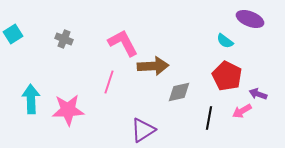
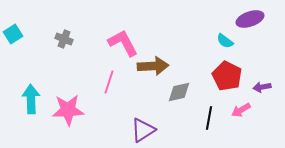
purple ellipse: rotated 40 degrees counterclockwise
purple arrow: moved 4 px right, 7 px up; rotated 30 degrees counterclockwise
pink arrow: moved 1 px left, 1 px up
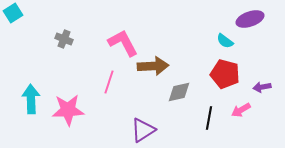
cyan square: moved 21 px up
red pentagon: moved 2 px left, 2 px up; rotated 12 degrees counterclockwise
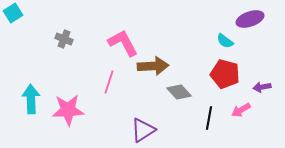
gray diamond: rotated 60 degrees clockwise
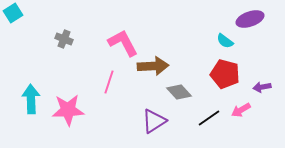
black line: rotated 45 degrees clockwise
purple triangle: moved 11 px right, 9 px up
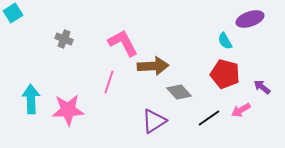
cyan semicircle: rotated 24 degrees clockwise
purple arrow: rotated 48 degrees clockwise
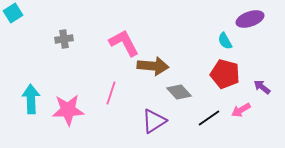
gray cross: rotated 30 degrees counterclockwise
pink L-shape: moved 1 px right
brown arrow: rotated 8 degrees clockwise
pink line: moved 2 px right, 11 px down
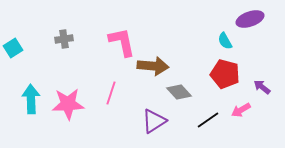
cyan square: moved 35 px down
pink L-shape: moved 2 px left, 1 px up; rotated 16 degrees clockwise
pink star: moved 6 px up
black line: moved 1 px left, 2 px down
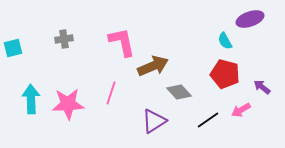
cyan square: rotated 18 degrees clockwise
brown arrow: rotated 28 degrees counterclockwise
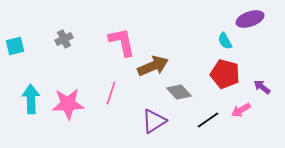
gray cross: rotated 18 degrees counterclockwise
cyan square: moved 2 px right, 2 px up
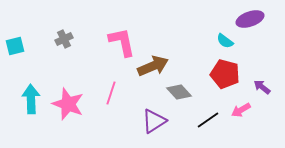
cyan semicircle: rotated 24 degrees counterclockwise
pink star: rotated 24 degrees clockwise
